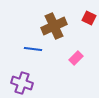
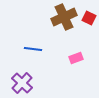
brown cross: moved 10 px right, 9 px up
pink rectangle: rotated 24 degrees clockwise
purple cross: rotated 25 degrees clockwise
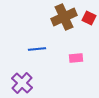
blue line: moved 4 px right; rotated 12 degrees counterclockwise
pink rectangle: rotated 16 degrees clockwise
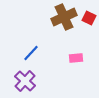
blue line: moved 6 px left, 4 px down; rotated 42 degrees counterclockwise
purple cross: moved 3 px right, 2 px up
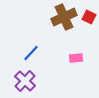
red square: moved 1 px up
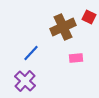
brown cross: moved 1 px left, 10 px down
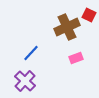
red square: moved 2 px up
brown cross: moved 4 px right
pink rectangle: rotated 16 degrees counterclockwise
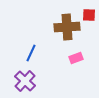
red square: rotated 24 degrees counterclockwise
brown cross: rotated 20 degrees clockwise
blue line: rotated 18 degrees counterclockwise
